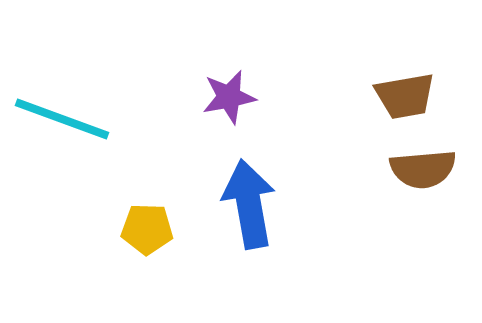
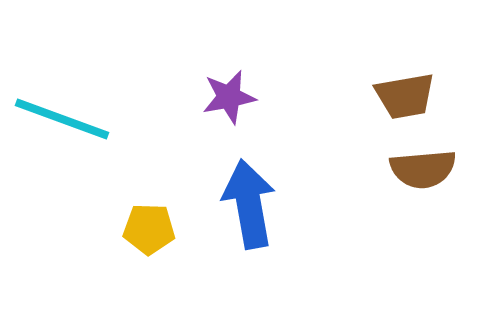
yellow pentagon: moved 2 px right
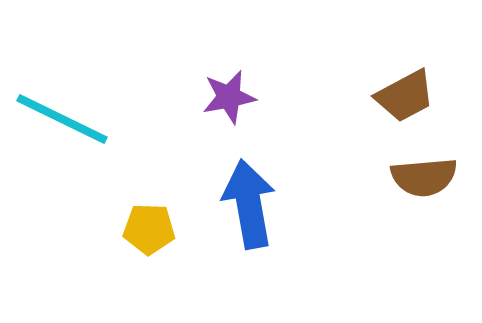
brown trapezoid: rotated 18 degrees counterclockwise
cyan line: rotated 6 degrees clockwise
brown semicircle: moved 1 px right, 8 px down
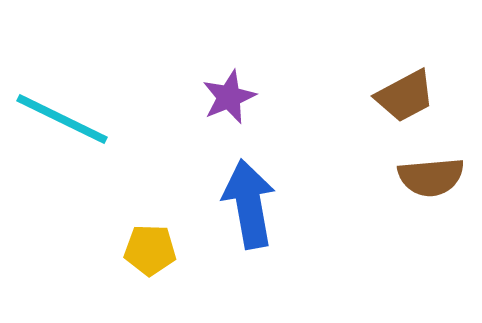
purple star: rotated 12 degrees counterclockwise
brown semicircle: moved 7 px right
yellow pentagon: moved 1 px right, 21 px down
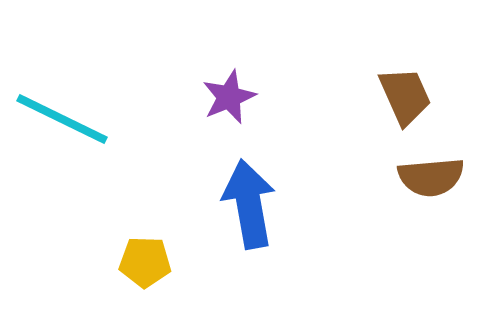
brown trapezoid: rotated 86 degrees counterclockwise
yellow pentagon: moved 5 px left, 12 px down
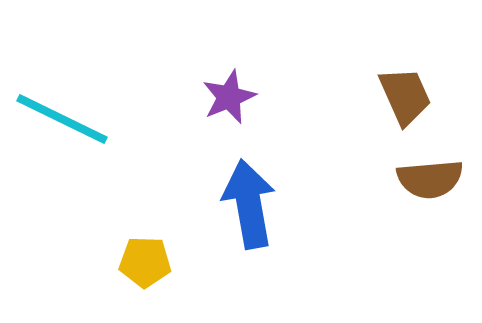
brown semicircle: moved 1 px left, 2 px down
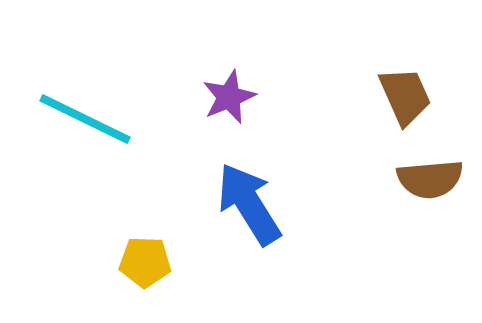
cyan line: moved 23 px right
blue arrow: rotated 22 degrees counterclockwise
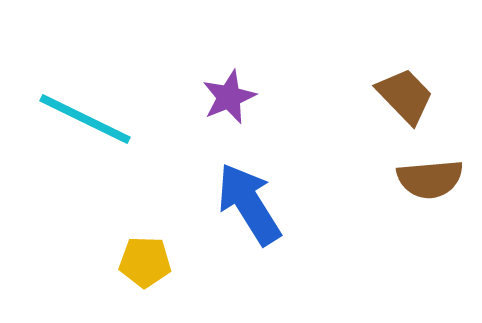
brown trapezoid: rotated 20 degrees counterclockwise
